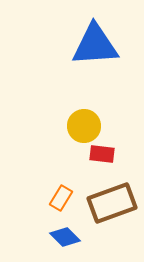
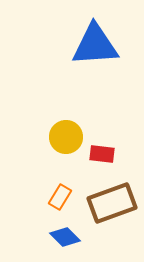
yellow circle: moved 18 px left, 11 px down
orange rectangle: moved 1 px left, 1 px up
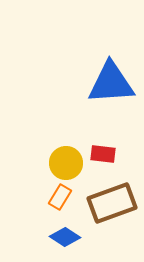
blue triangle: moved 16 px right, 38 px down
yellow circle: moved 26 px down
red rectangle: moved 1 px right
blue diamond: rotated 12 degrees counterclockwise
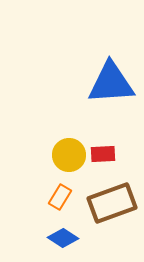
red rectangle: rotated 10 degrees counterclockwise
yellow circle: moved 3 px right, 8 px up
blue diamond: moved 2 px left, 1 px down
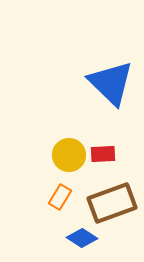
blue triangle: rotated 48 degrees clockwise
blue diamond: moved 19 px right
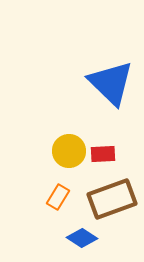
yellow circle: moved 4 px up
orange rectangle: moved 2 px left
brown rectangle: moved 4 px up
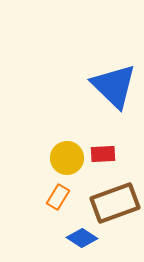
blue triangle: moved 3 px right, 3 px down
yellow circle: moved 2 px left, 7 px down
brown rectangle: moved 3 px right, 4 px down
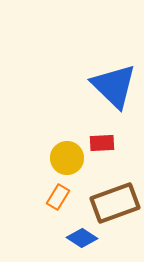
red rectangle: moved 1 px left, 11 px up
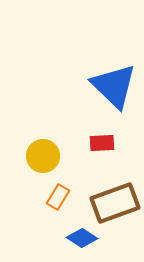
yellow circle: moved 24 px left, 2 px up
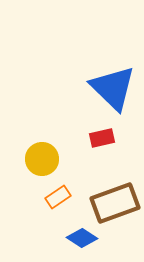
blue triangle: moved 1 px left, 2 px down
red rectangle: moved 5 px up; rotated 10 degrees counterclockwise
yellow circle: moved 1 px left, 3 px down
orange rectangle: rotated 25 degrees clockwise
